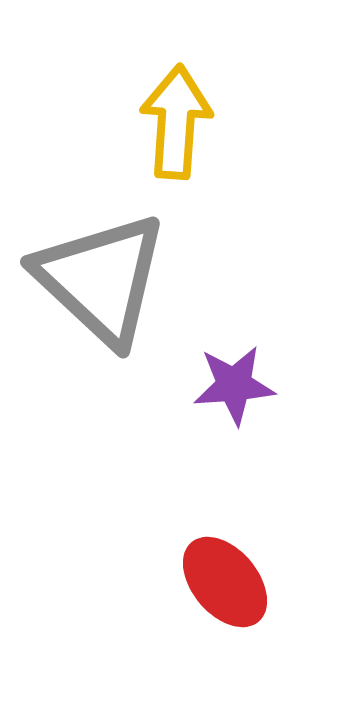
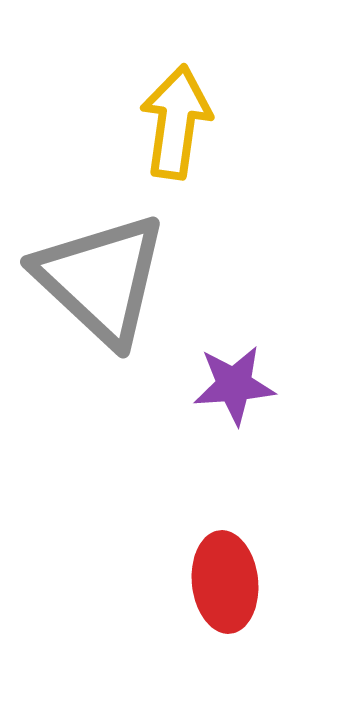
yellow arrow: rotated 4 degrees clockwise
red ellipse: rotated 34 degrees clockwise
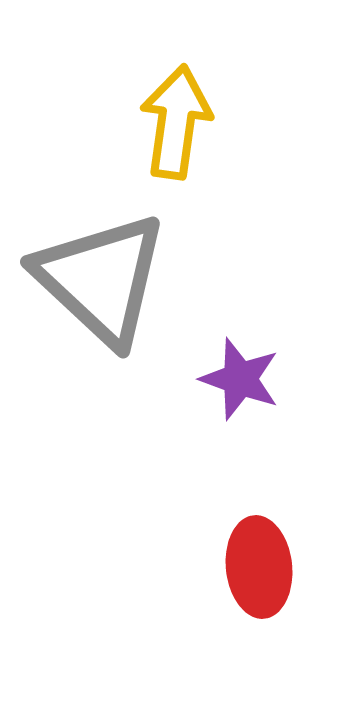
purple star: moved 6 px right, 6 px up; rotated 24 degrees clockwise
red ellipse: moved 34 px right, 15 px up
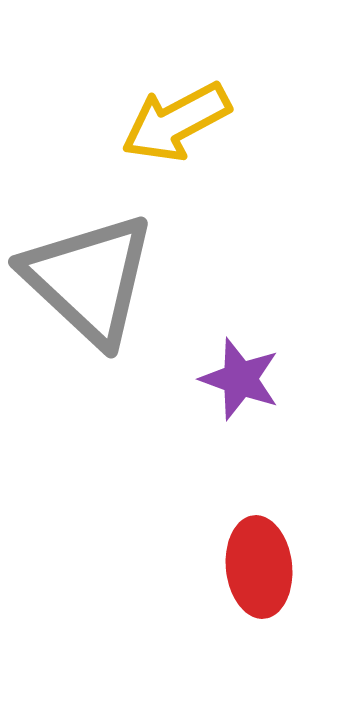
yellow arrow: rotated 126 degrees counterclockwise
gray triangle: moved 12 px left
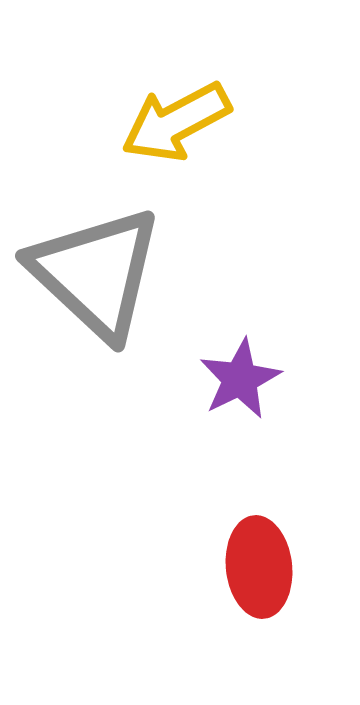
gray triangle: moved 7 px right, 6 px up
purple star: rotated 26 degrees clockwise
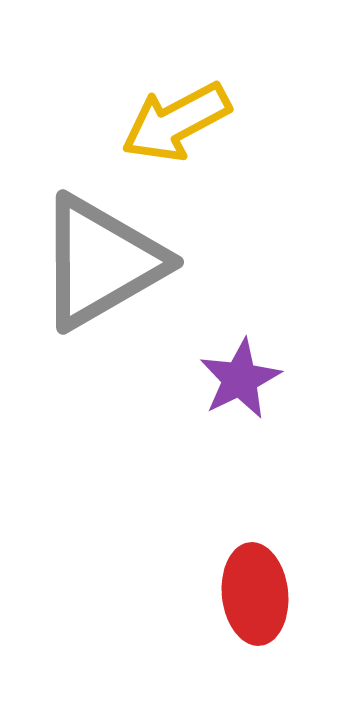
gray triangle: moved 5 px right, 11 px up; rotated 47 degrees clockwise
red ellipse: moved 4 px left, 27 px down
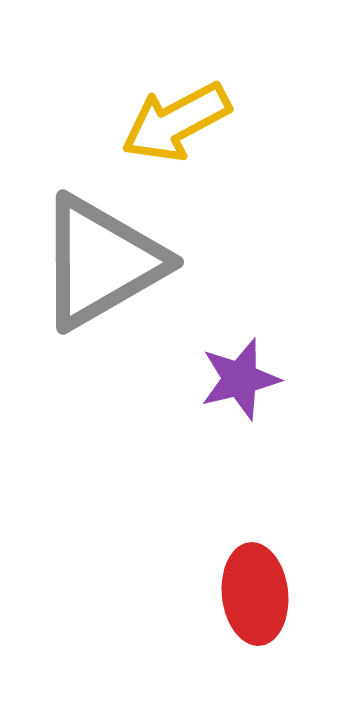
purple star: rotated 12 degrees clockwise
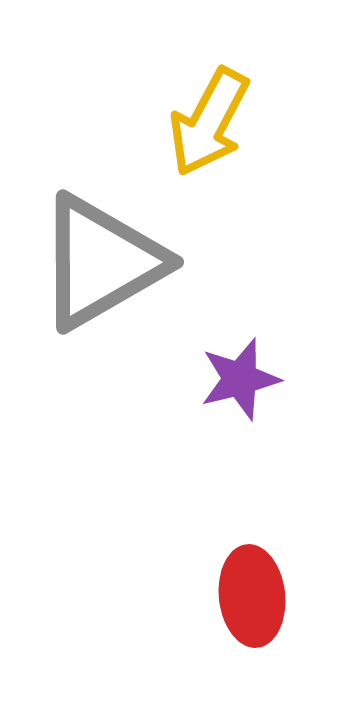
yellow arrow: moved 33 px right; rotated 34 degrees counterclockwise
red ellipse: moved 3 px left, 2 px down
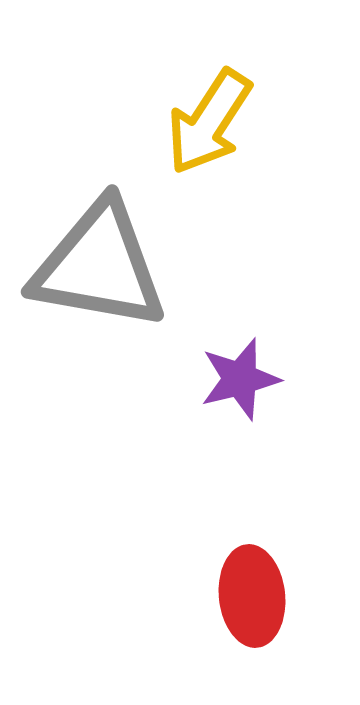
yellow arrow: rotated 5 degrees clockwise
gray triangle: moved 2 px left, 4 px down; rotated 40 degrees clockwise
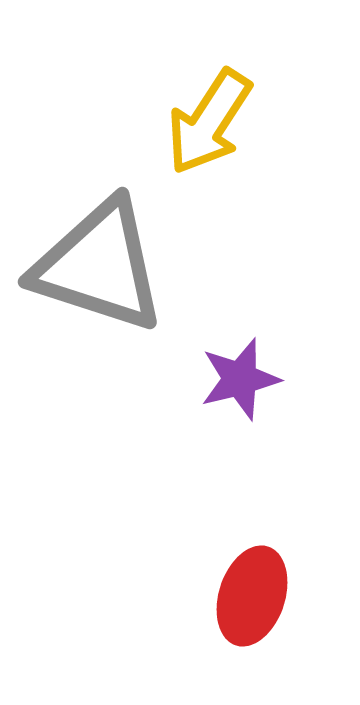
gray triangle: rotated 8 degrees clockwise
red ellipse: rotated 24 degrees clockwise
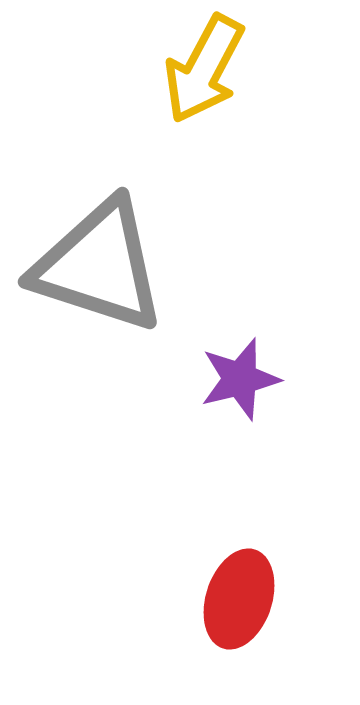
yellow arrow: moved 5 px left, 53 px up; rotated 5 degrees counterclockwise
red ellipse: moved 13 px left, 3 px down
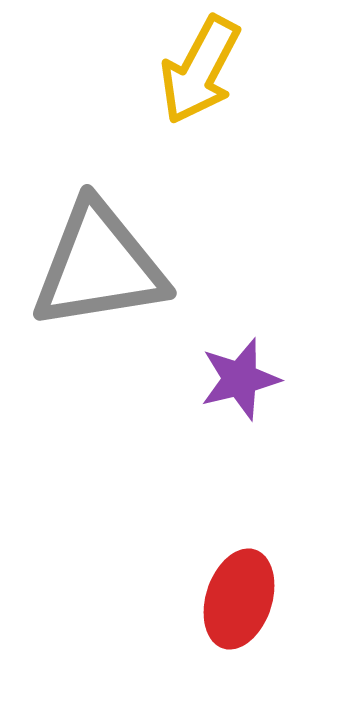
yellow arrow: moved 4 px left, 1 px down
gray triangle: rotated 27 degrees counterclockwise
